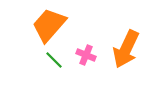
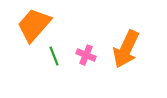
orange trapezoid: moved 15 px left
green line: moved 4 px up; rotated 24 degrees clockwise
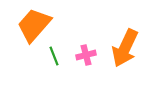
orange arrow: moved 1 px left, 1 px up
pink cross: rotated 36 degrees counterclockwise
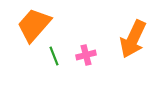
orange arrow: moved 8 px right, 9 px up
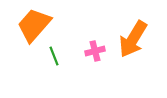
orange arrow: rotated 6 degrees clockwise
pink cross: moved 9 px right, 4 px up
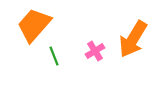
pink cross: rotated 18 degrees counterclockwise
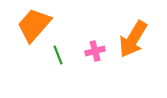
pink cross: rotated 18 degrees clockwise
green line: moved 4 px right, 1 px up
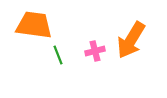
orange trapezoid: rotated 57 degrees clockwise
orange arrow: moved 2 px left, 1 px down
